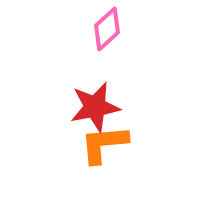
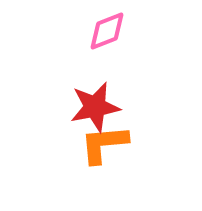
pink diamond: moved 2 px down; rotated 21 degrees clockwise
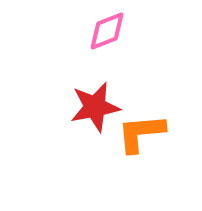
orange L-shape: moved 37 px right, 11 px up
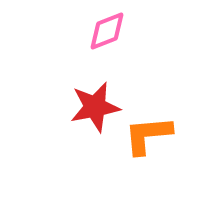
orange L-shape: moved 7 px right, 2 px down
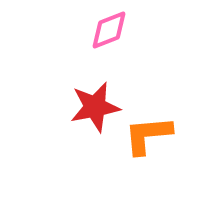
pink diamond: moved 2 px right, 1 px up
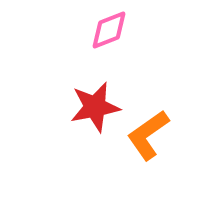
orange L-shape: rotated 30 degrees counterclockwise
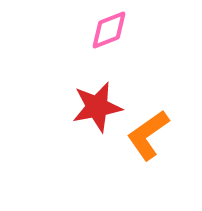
red star: moved 2 px right
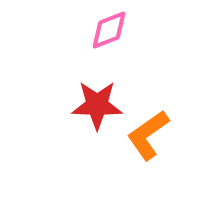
red star: moved 2 px up; rotated 12 degrees clockwise
